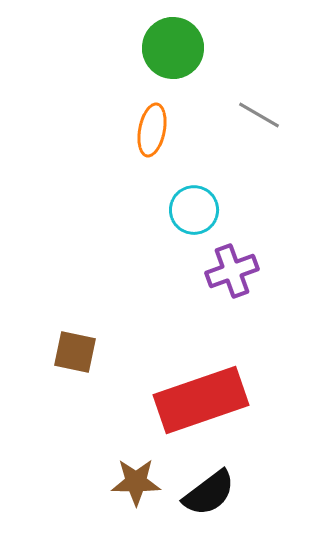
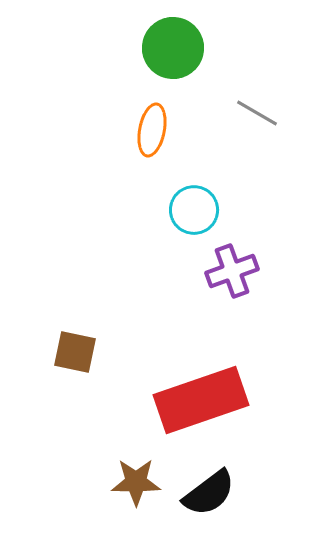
gray line: moved 2 px left, 2 px up
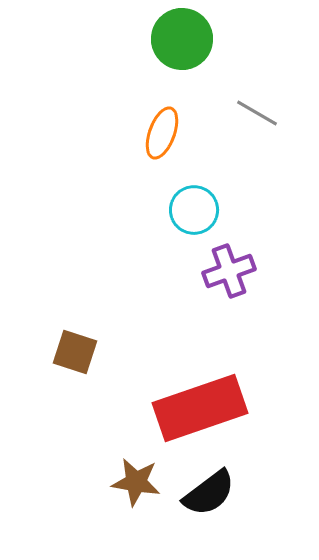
green circle: moved 9 px right, 9 px up
orange ellipse: moved 10 px right, 3 px down; rotated 9 degrees clockwise
purple cross: moved 3 px left
brown square: rotated 6 degrees clockwise
red rectangle: moved 1 px left, 8 px down
brown star: rotated 9 degrees clockwise
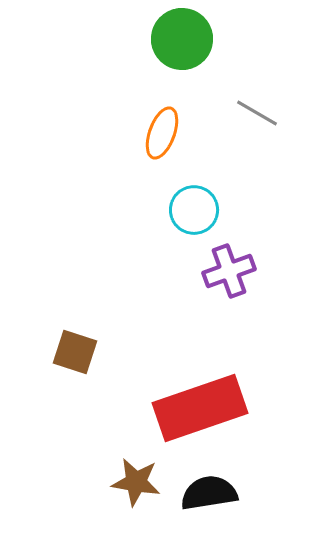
black semicircle: rotated 152 degrees counterclockwise
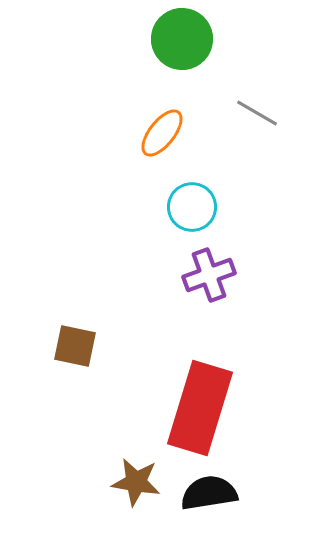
orange ellipse: rotated 18 degrees clockwise
cyan circle: moved 2 px left, 3 px up
purple cross: moved 20 px left, 4 px down
brown square: moved 6 px up; rotated 6 degrees counterclockwise
red rectangle: rotated 54 degrees counterclockwise
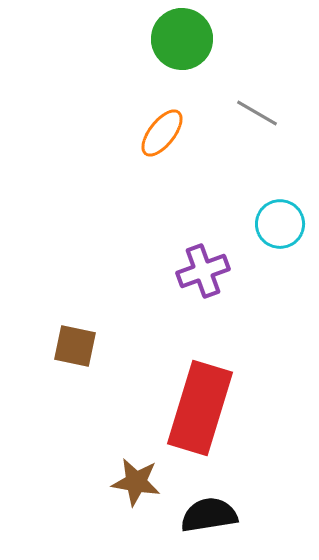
cyan circle: moved 88 px right, 17 px down
purple cross: moved 6 px left, 4 px up
black semicircle: moved 22 px down
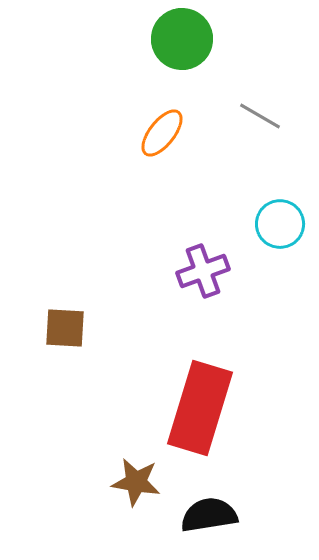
gray line: moved 3 px right, 3 px down
brown square: moved 10 px left, 18 px up; rotated 9 degrees counterclockwise
